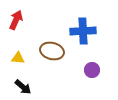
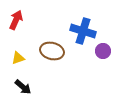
blue cross: rotated 20 degrees clockwise
yellow triangle: rotated 24 degrees counterclockwise
purple circle: moved 11 px right, 19 px up
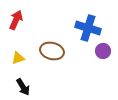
blue cross: moved 5 px right, 3 px up
black arrow: rotated 18 degrees clockwise
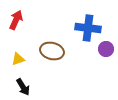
blue cross: rotated 10 degrees counterclockwise
purple circle: moved 3 px right, 2 px up
yellow triangle: moved 1 px down
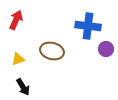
blue cross: moved 2 px up
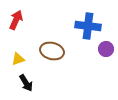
black arrow: moved 3 px right, 4 px up
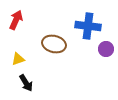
brown ellipse: moved 2 px right, 7 px up
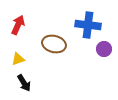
red arrow: moved 2 px right, 5 px down
blue cross: moved 1 px up
purple circle: moved 2 px left
black arrow: moved 2 px left
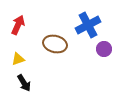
blue cross: rotated 35 degrees counterclockwise
brown ellipse: moved 1 px right
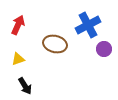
black arrow: moved 1 px right, 3 px down
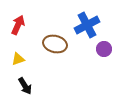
blue cross: moved 1 px left
